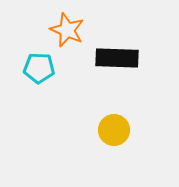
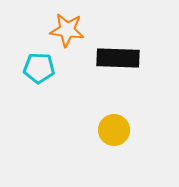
orange star: rotated 16 degrees counterclockwise
black rectangle: moved 1 px right
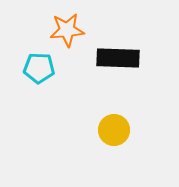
orange star: rotated 12 degrees counterclockwise
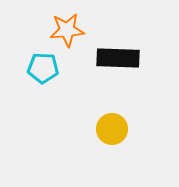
cyan pentagon: moved 4 px right
yellow circle: moved 2 px left, 1 px up
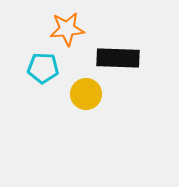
orange star: moved 1 px up
yellow circle: moved 26 px left, 35 px up
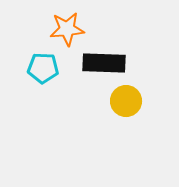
black rectangle: moved 14 px left, 5 px down
yellow circle: moved 40 px right, 7 px down
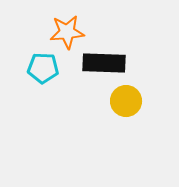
orange star: moved 3 px down
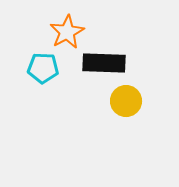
orange star: rotated 24 degrees counterclockwise
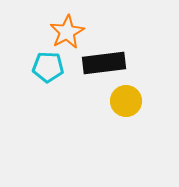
black rectangle: rotated 9 degrees counterclockwise
cyan pentagon: moved 5 px right, 1 px up
